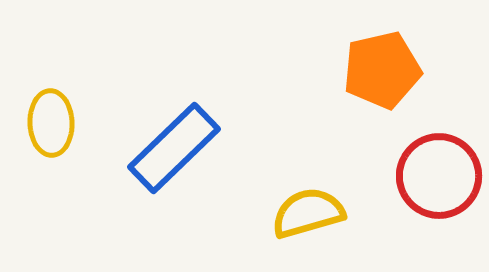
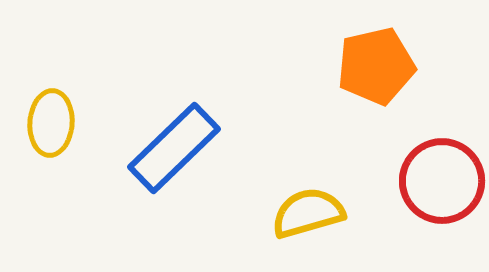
orange pentagon: moved 6 px left, 4 px up
yellow ellipse: rotated 6 degrees clockwise
red circle: moved 3 px right, 5 px down
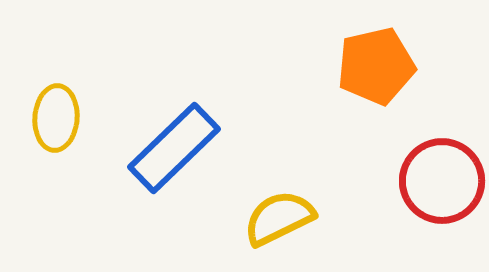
yellow ellipse: moved 5 px right, 5 px up
yellow semicircle: moved 29 px left, 5 px down; rotated 10 degrees counterclockwise
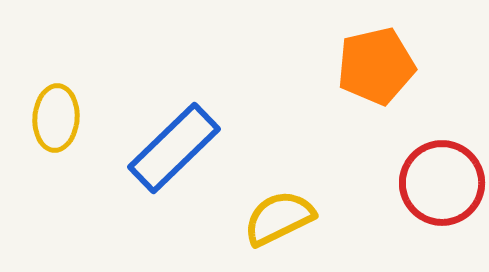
red circle: moved 2 px down
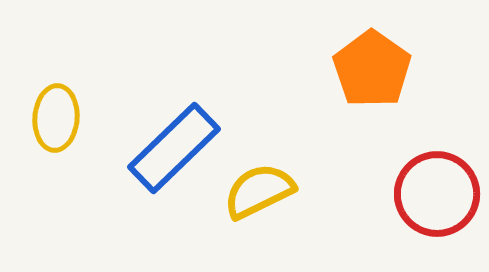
orange pentagon: moved 4 px left, 3 px down; rotated 24 degrees counterclockwise
red circle: moved 5 px left, 11 px down
yellow semicircle: moved 20 px left, 27 px up
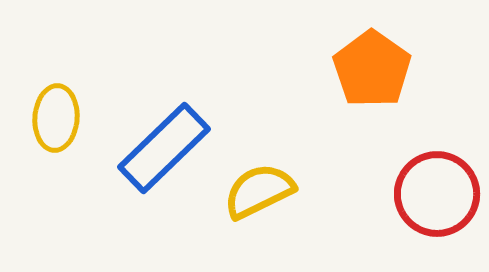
blue rectangle: moved 10 px left
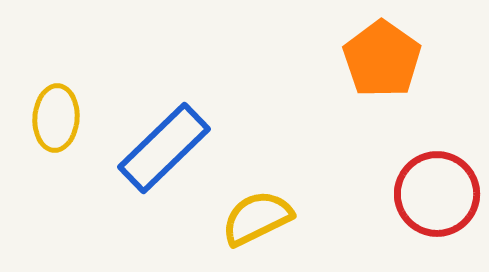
orange pentagon: moved 10 px right, 10 px up
yellow semicircle: moved 2 px left, 27 px down
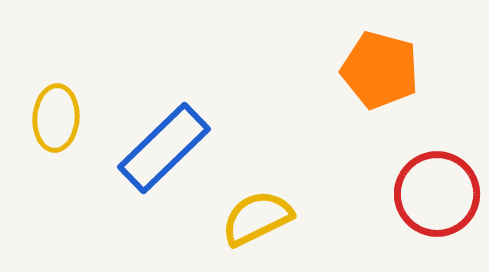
orange pentagon: moved 2 px left, 11 px down; rotated 20 degrees counterclockwise
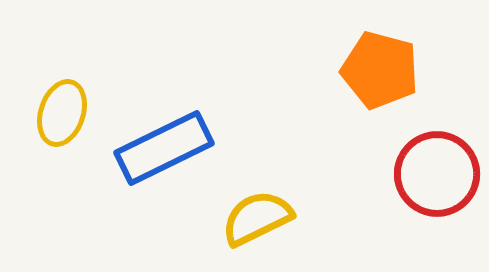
yellow ellipse: moved 6 px right, 5 px up; rotated 14 degrees clockwise
blue rectangle: rotated 18 degrees clockwise
red circle: moved 20 px up
